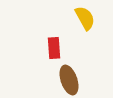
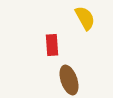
red rectangle: moved 2 px left, 3 px up
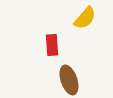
yellow semicircle: rotated 70 degrees clockwise
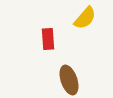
red rectangle: moved 4 px left, 6 px up
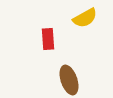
yellow semicircle: rotated 20 degrees clockwise
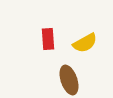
yellow semicircle: moved 25 px down
